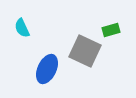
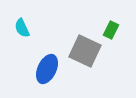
green rectangle: rotated 48 degrees counterclockwise
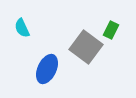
gray square: moved 1 px right, 4 px up; rotated 12 degrees clockwise
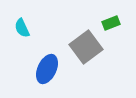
green rectangle: moved 7 px up; rotated 42 degrees clockwise
gray square: rotated 16 degrees clockwise
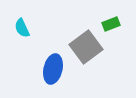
green rectangle: moved 1 px down
blue ellipse: moved 6 px right; rotated 12 degrees counterclockwise
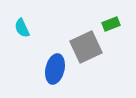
gray square: rotated 12 degrees clockwise
blue ellipse: moved 2 px right
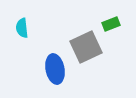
cyan semicircle: rotated 18 degrees clockwise
blue ellipse: rotated 24 degrees counterclockwise
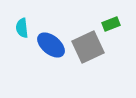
gray square: moved 2 px right
blue ellipse: moved 4 px left, 24 px up; rotated 40 degrees counterclockwise
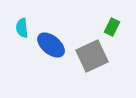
green rectangle: moved 1 px right, 3 px down; rotated 42 degrees counterclockwise
gray square: moved 4 px right, 9 px down
